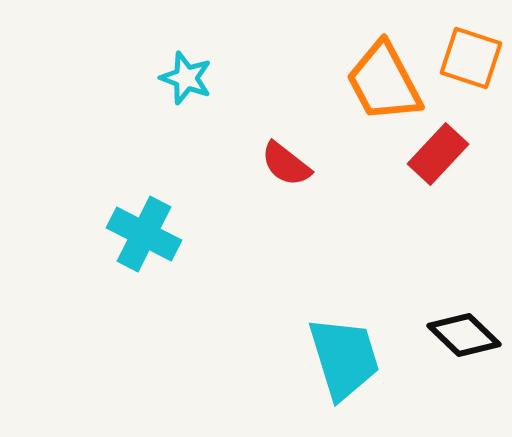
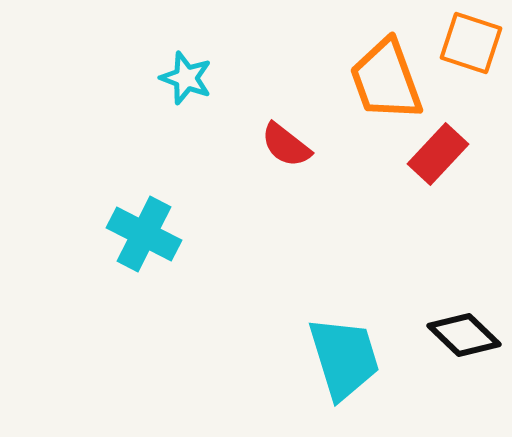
orange square: moved 15 px up
orange trapezoid: moved 2 px right, 2 px up; rotated 8 degrees clockwise
red semicircle: moved 19 px up
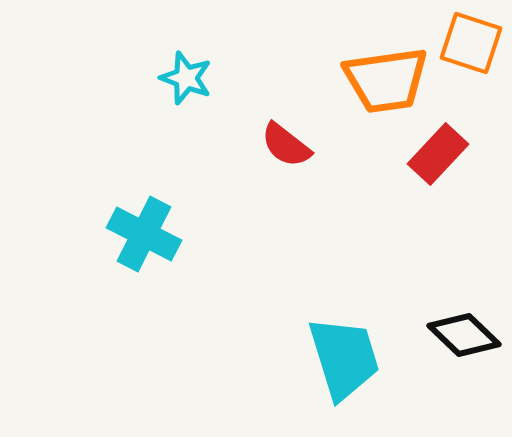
orange trapezoid: rotated 78 degrees counterclockwise
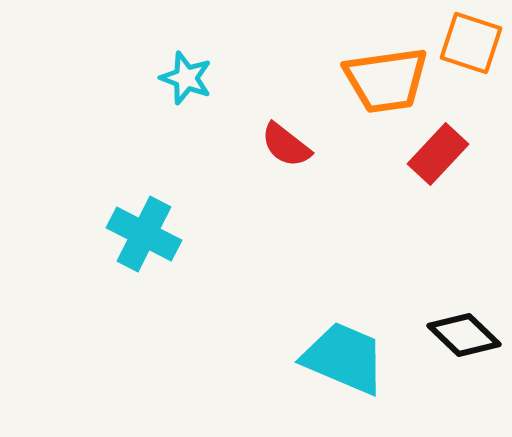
cyan trapezoid: rotated 50 degrees counterclockwise
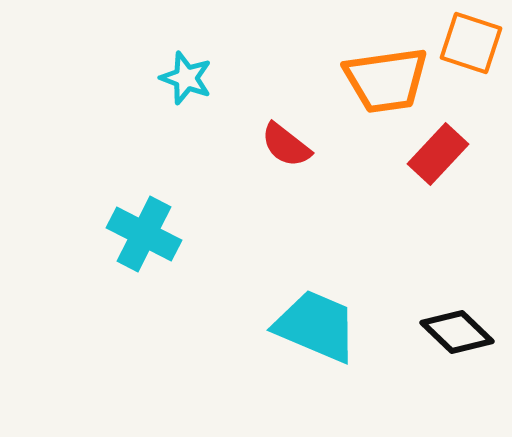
black diamond: moved 7 px left, 3 px up
cyan trapezoid: moved 28 px left, 32 px up
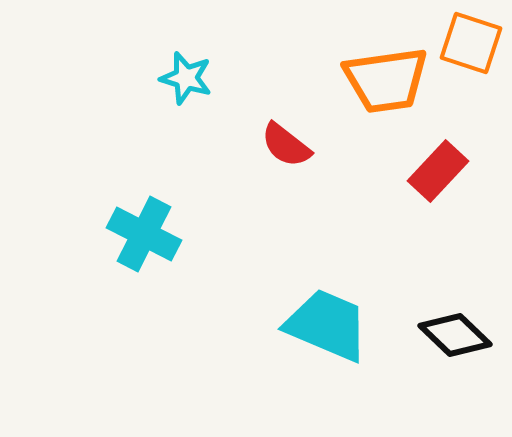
cyan star: rotated 4 degrees counterclockwise
red rectangle: moved 17 px down
cyan trapezoid: moved 11 px right, 1 px up
black diamond: moved 2 px left, 3 px down
